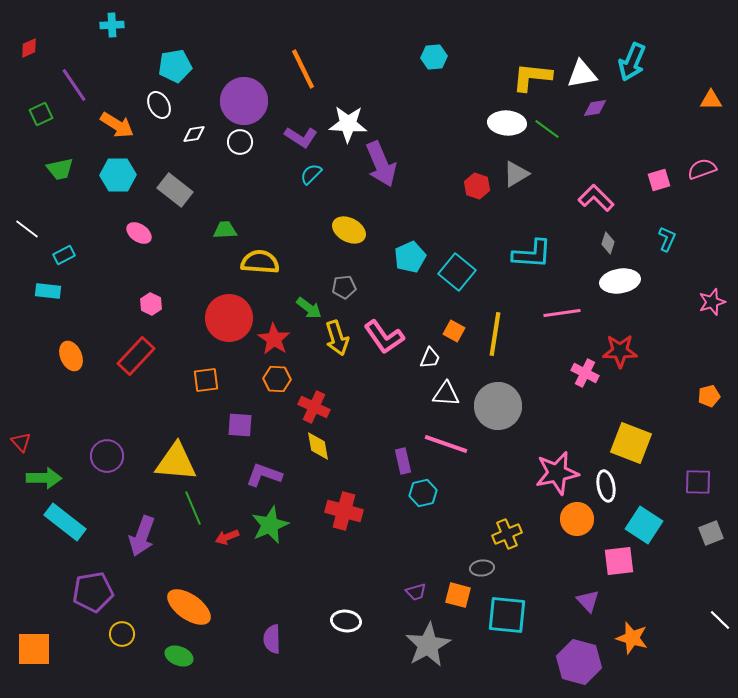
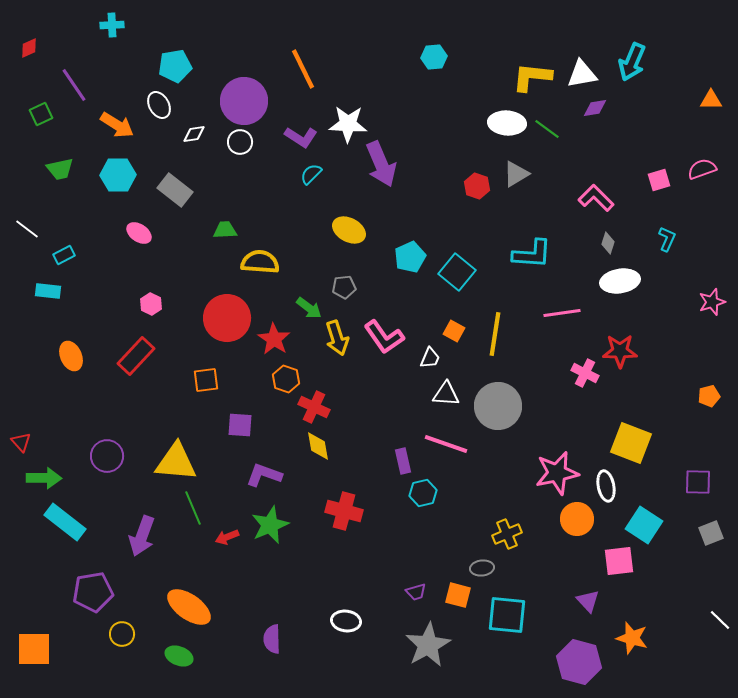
red circle at (229, 318): moved 2 px left
orange hexagon at (277, 379): moved 9 px right; rotated 16 degrees clockwise
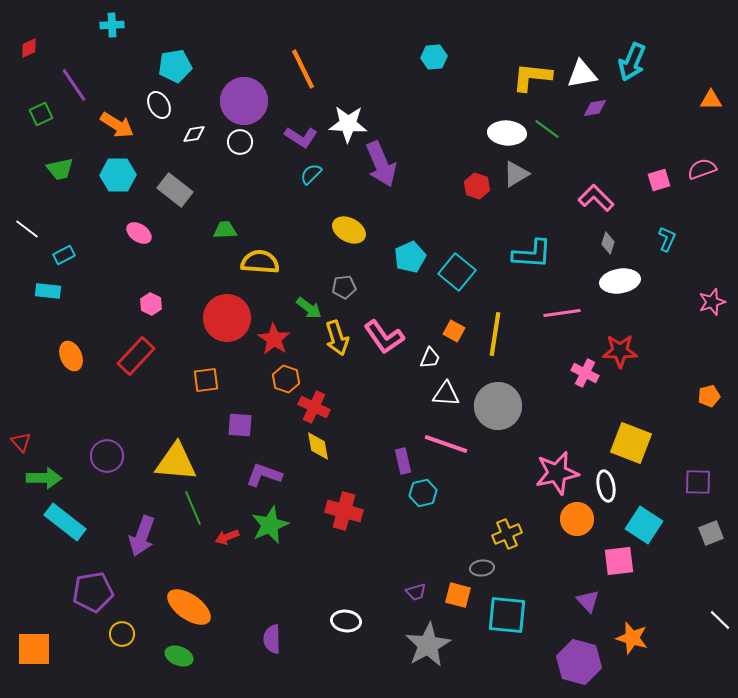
white ellipse at (507, 123): moved 10 px down
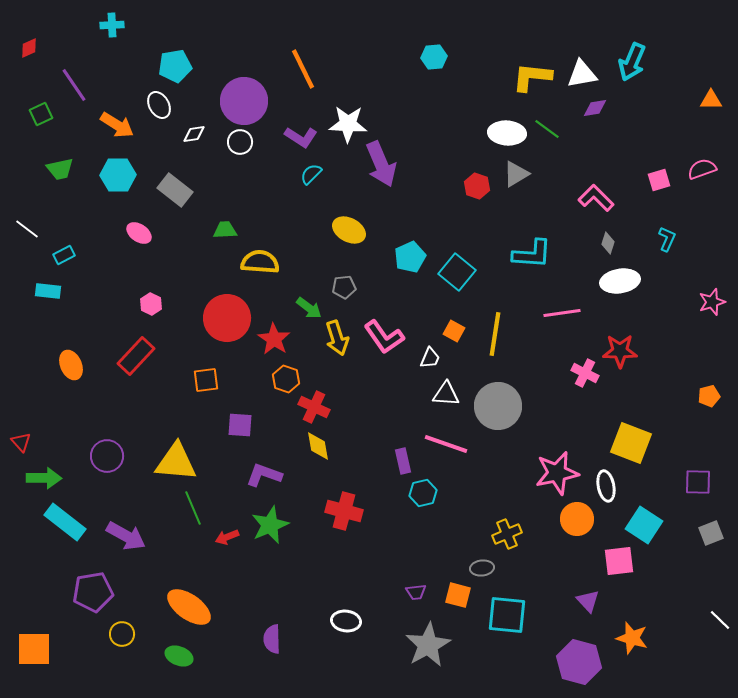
orange ellipse at (71, 356): moved 9 px down
purple arrow at (142, 536): moved 16 px left; rotated 81 degrees counterclockwise
purple trapezoid at (416, 592): rotated 10 degrees clockwise
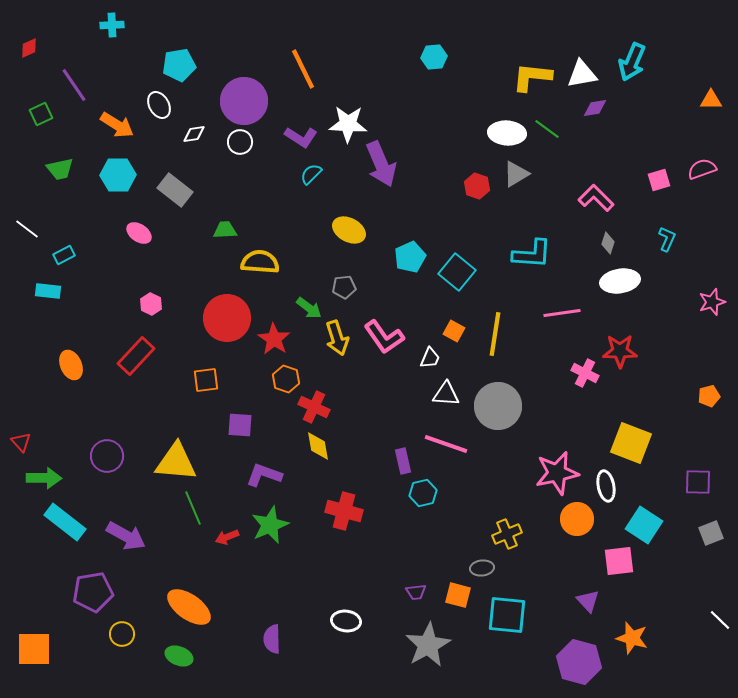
cyan pentagon at (175, 66): moved 4 px right, 1 px up
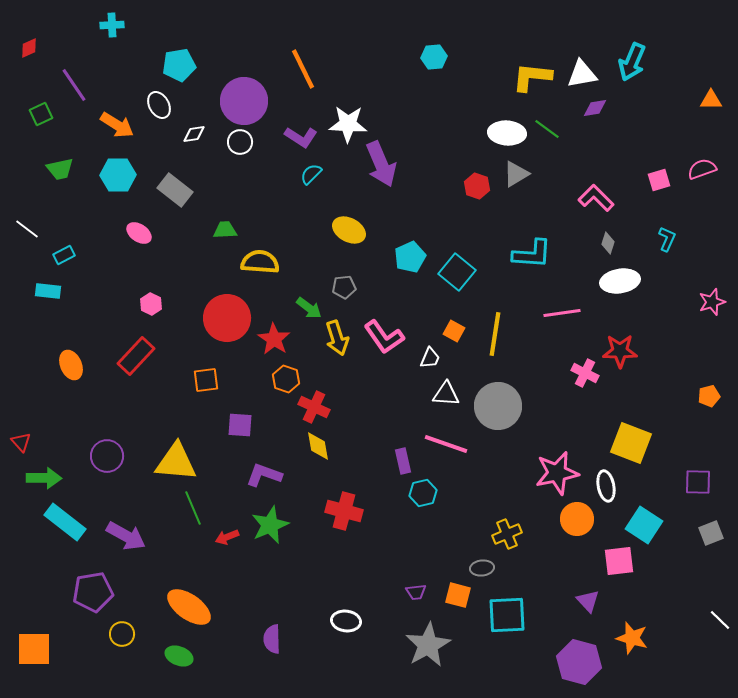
cyan square at (507, 615): rotated 9 degrees counterclockwise
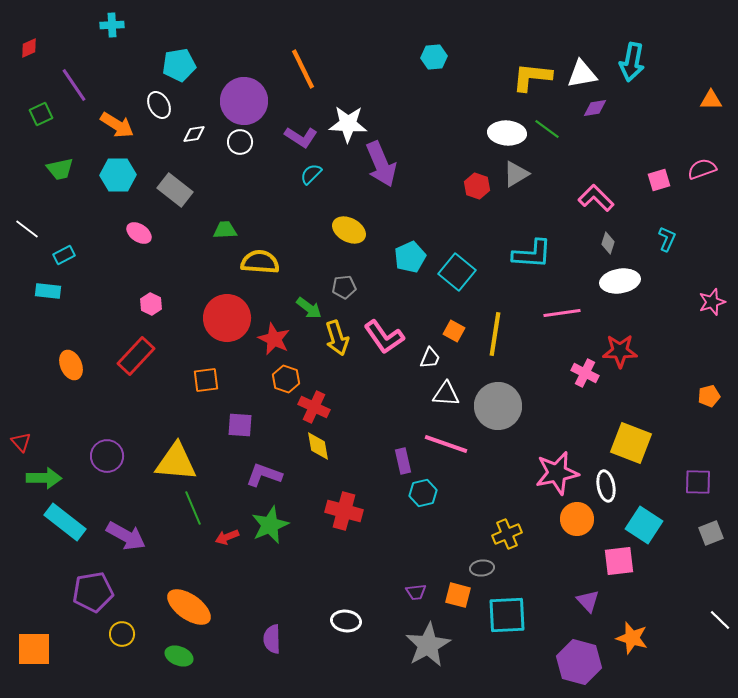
cyan arrow at (632, 62): rotated 12 degrees counterclockwise
red star at (274, 339): rotated 8 degrees counterclockwise
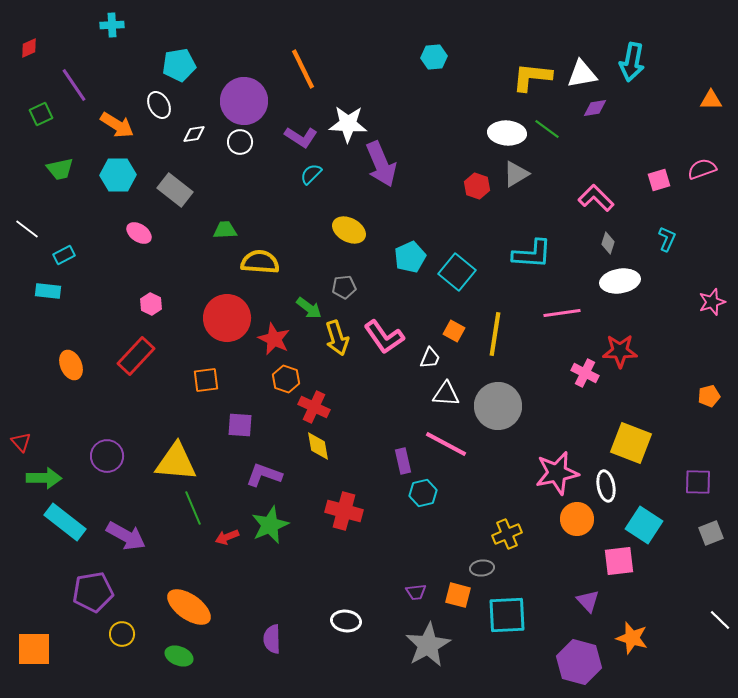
pink line at (446, 444): rotated 9 degrees clockwise
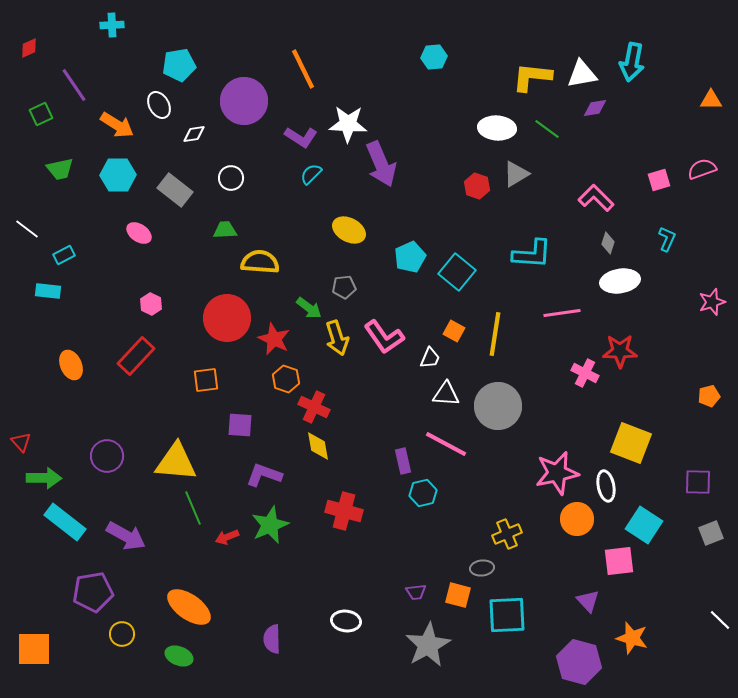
white ellipse at (507, 133): moved 10 px left, 5 px up
white circle at (240, 142): moved 9 px left, 36 px down
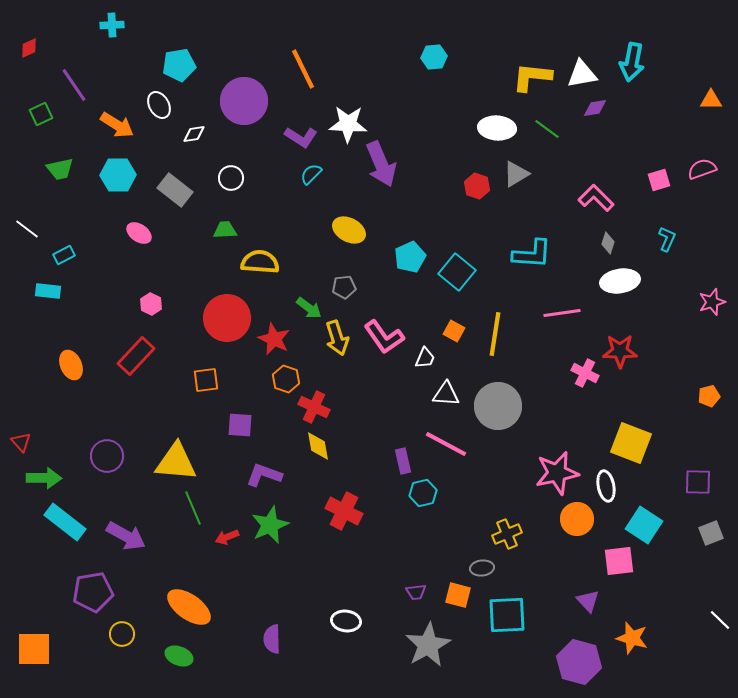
white trapezoid at (430, 358): moved 5 px left
red cross at (344, 511): rotated 12 degrees clockwise
